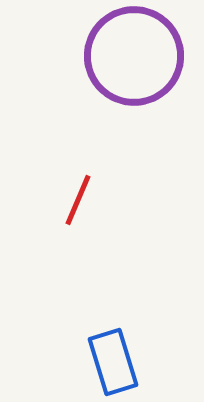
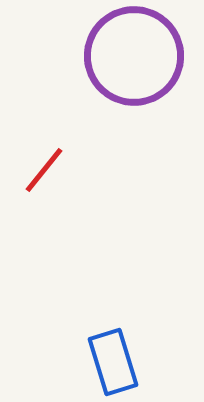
red line: moved 34 px left, 30 px up; rotated 16 degrees clockwise
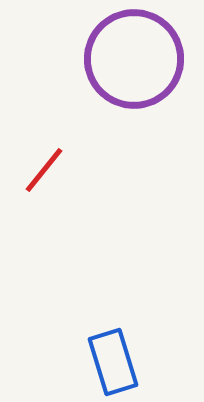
purple circle: moved 3 px down
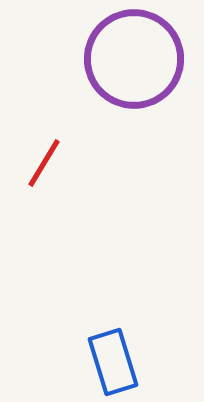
red line: moved 7 px up; rotated 8 degrees counterclockwise
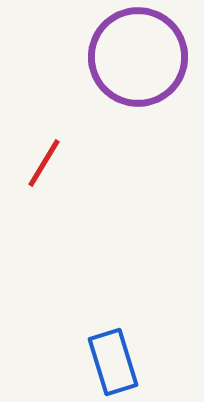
purple circle: moved 4 px right, 2 px up
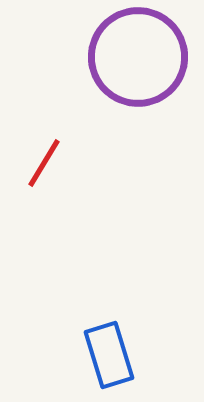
blue rectangle: moved 4 px left, 7 px up
